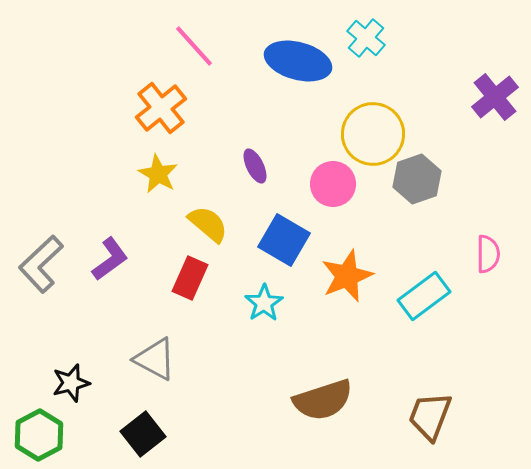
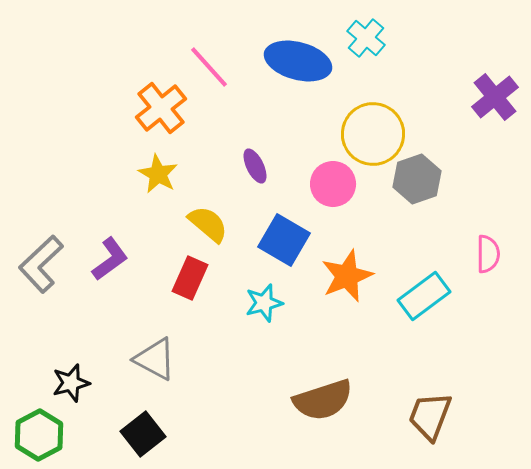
pink line: moved 15 px right, 21 px down
cyan star: rotated 18 degrees clockwise
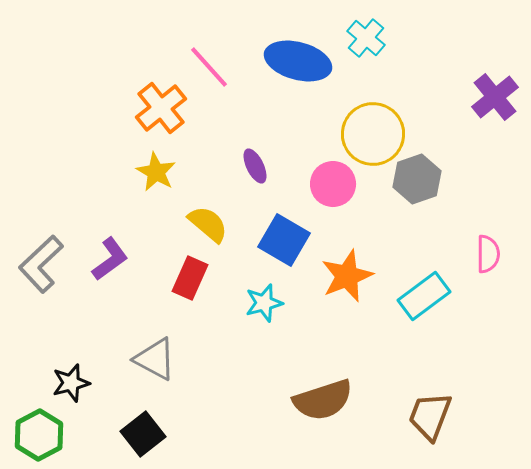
yellow star: moved 2 px left, 2 px up
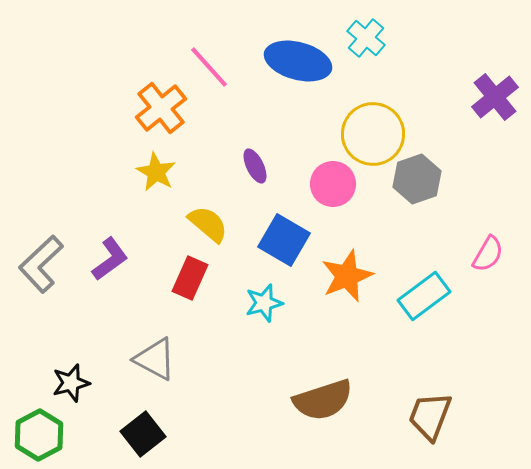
pink semicircle: rotated 30 degrees clockwise
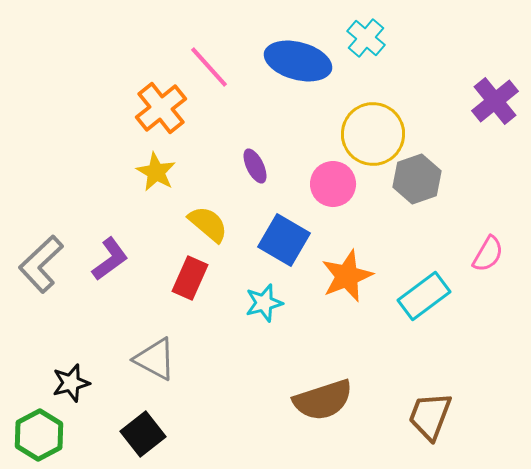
purple cross: moved 4 px down
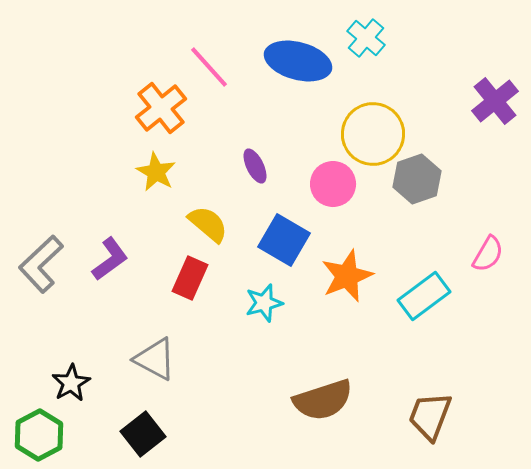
black star: rotated 15 degrees counterclockwise
